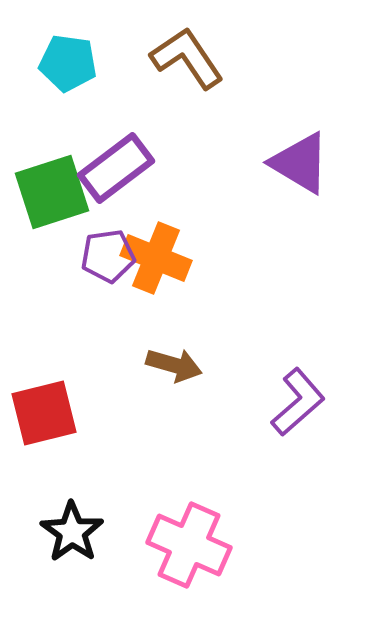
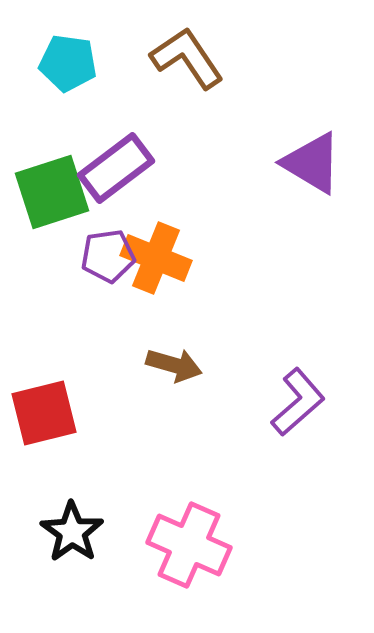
purple triangle: moved 12 px right
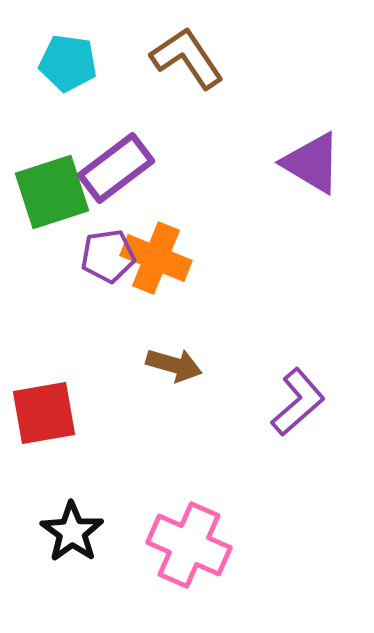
red square: rotated 4 degrees clockwise
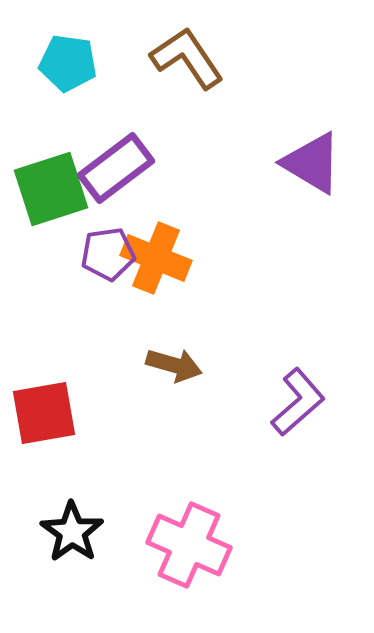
green square: moved 1 px left, 3 px up
purple pentagon: moved 2 px up
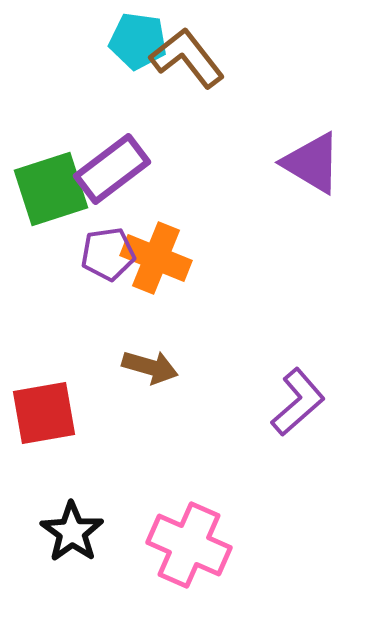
brown L-shape: rotated 4 degrees counterclockwise
cyan pentagon: moved 70 px right, 22 px up
purple rectangle: moved 4 px left, 1 px down
brown arrow: moved 24 px left, 2 px down
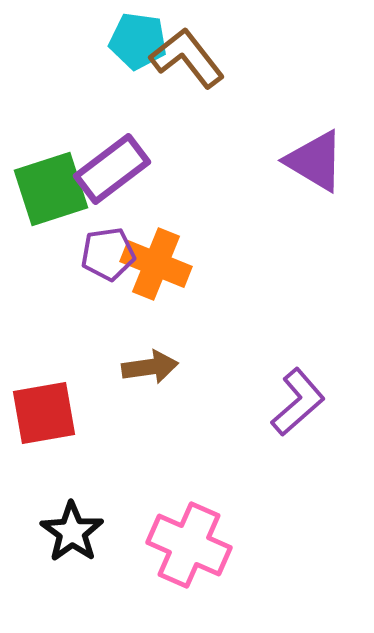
purple triangle: moved 3 px right, 2 px up
orange cross: moved 6 px down
brown arrow: rotated 24 degrees counterclockwise
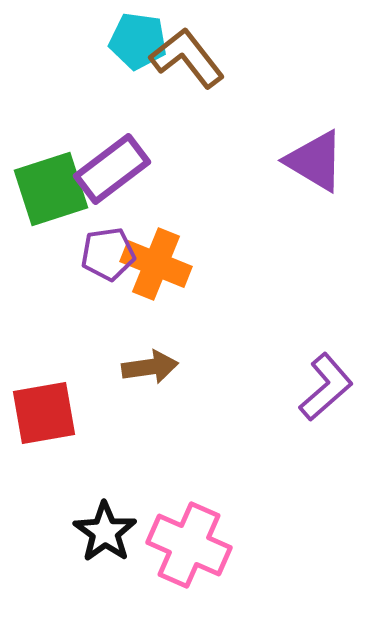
purple L-shape: moved 28 px right, 15 px up
black star: moved 33 px right
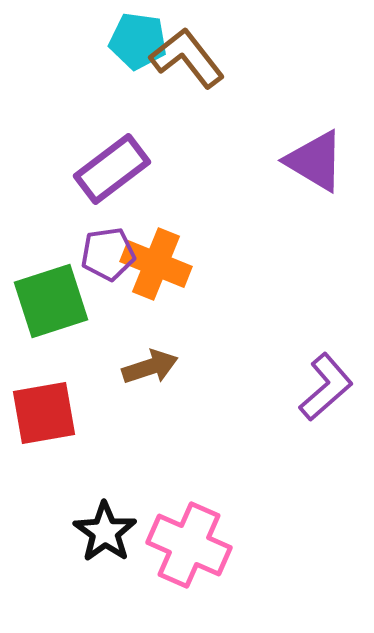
green square: moved 112 px down
brown arrow: rotated 10 degrees counterclockwise
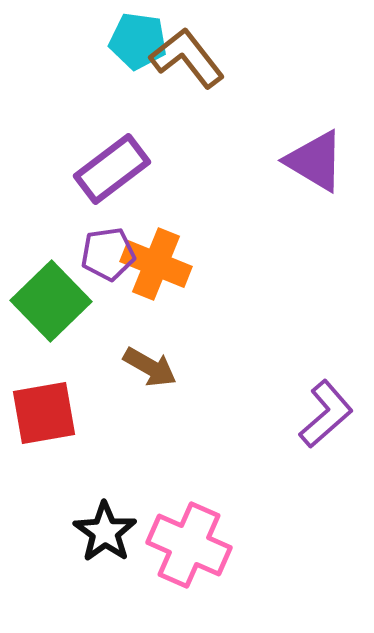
green square: rotated 26 degrees counterclockwise
brown arrow: rotated 48 degrees clockwise
purple L-shape: moved 27 px down
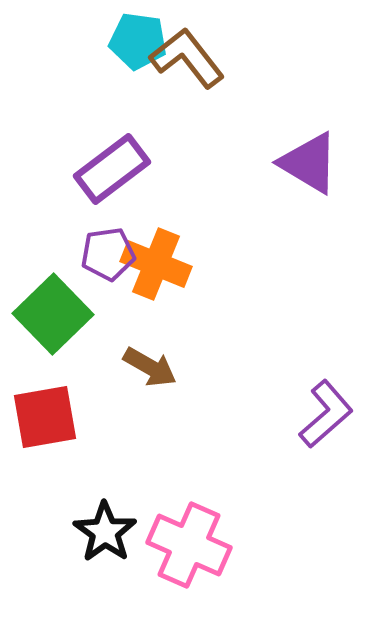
purple triangle: moved 6 px left, 2 px down
green square: moved 2 px right, 13 px down
red square: moved 1 px right, 4 px down
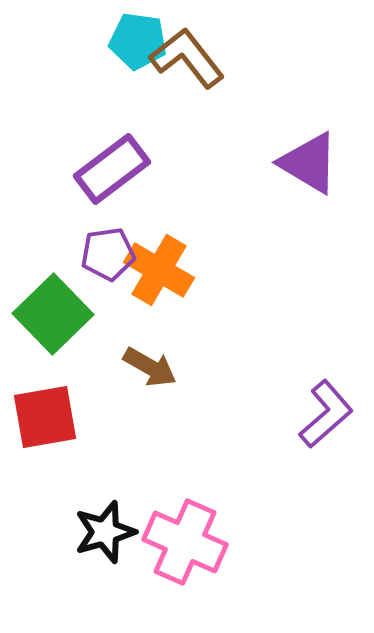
orange cross: moved 3 px right, 6 px down; rotated 8 degrees clockwise
black star: rotated 20 degrees clockwise
pink cross: moved 4 px left, 3 px up
